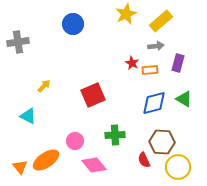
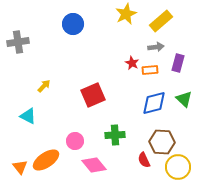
gray arrow: moved 1 px down
green triangle: rotated 12 degrees clockwise
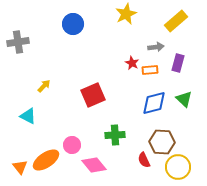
yellow rectangle: moved 15 px right
pink circle: moved 3 px left, 4 px down
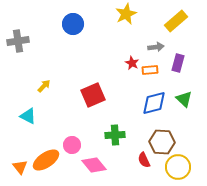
gray cross: moved 1 px up
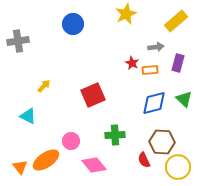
pink circle: moved 1 px left, 4 px up
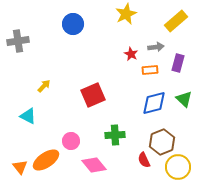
red star: moved 1 px left, 9 px up
brown hexagon: rotated 25 degrees counterclockwise
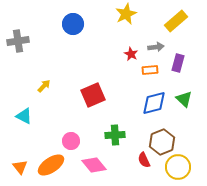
cyan triangle: moved 4 px left
orange ellipse: moved 5 px right, 5 px down
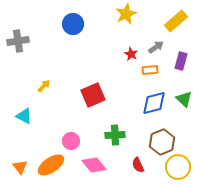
gray arrow: rotated 28 degrees counterclockwise
purple rectangle: moved 3 px right, 2 px up
red semicircle: moved 6 px left, 5 px down
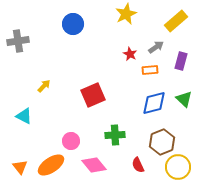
red star: moved 1 px left
